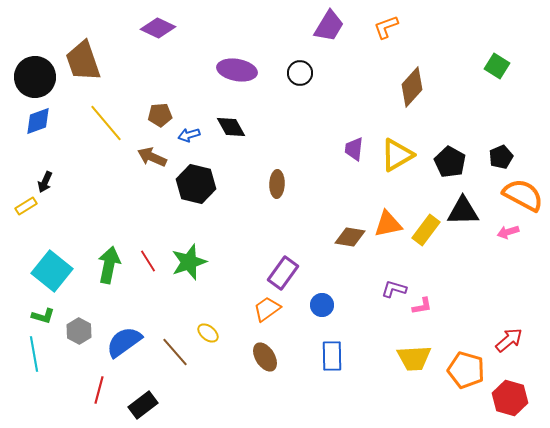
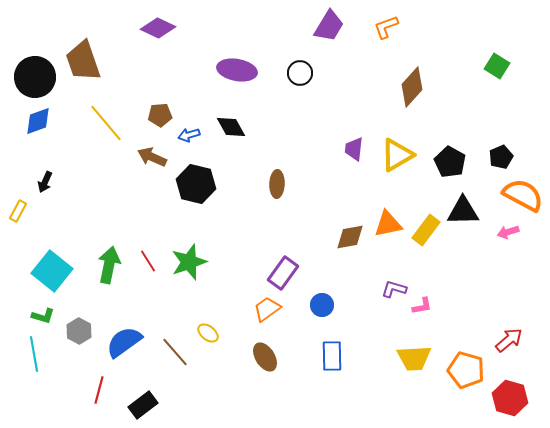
yellow rectangle at (26, 206): moved 8 px left, 5 px down; rotated 30 degrees counterclockwise
brown diamond at (350, 237): rotated 20 degrees counterclockwise
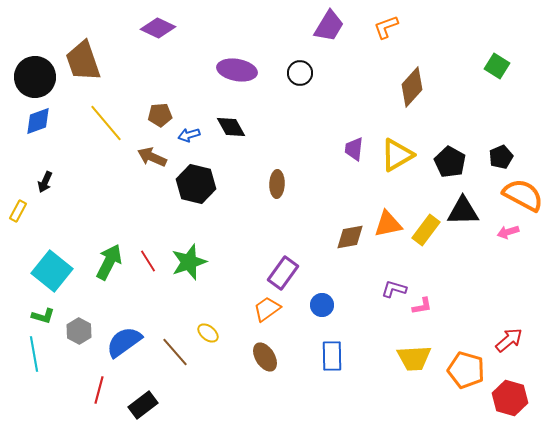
green arrow at (109, 265): moved 3 px up; rotated 15 degrees clockwise
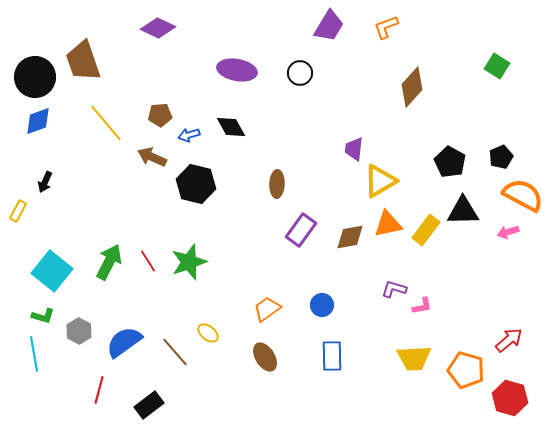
yellow triangle at (397, 155): moved 17 px left, 26 px down
purple rectangle at (283, 273): moved 18 px right, 43 px up
black rectangle at (143, 405): moved 6 px right
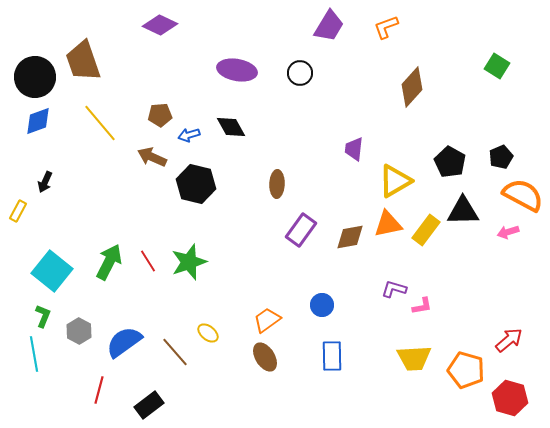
purple diamond at (158, 28): moved 2 px right, 3 px up
yellow line at (106, 123): moved 6 px left
yellow triangle at (380, 181): moved 15 px right
orange trapezoid at (267, 309): moved 11 px down
green L-shape at (43, 316): rotated 85 degrees counterclockwise
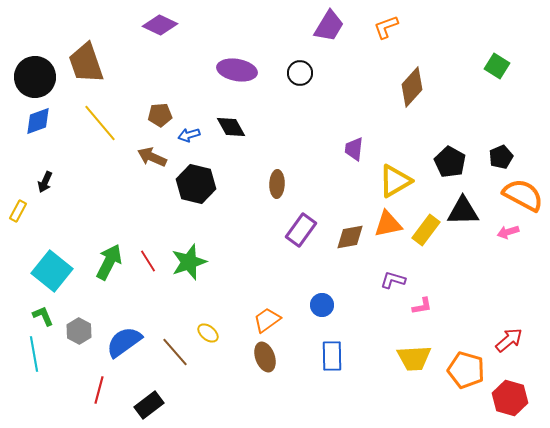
brown trapezoid at (83, 61): moved 3 px right, 2 px down
purple L-shape at (394, 289): moved 1 px left, 9 px up
green L-shape at (43, 316): rotated 45 degrees counterclockwise
brown ellipse at (265, 357): rotated 12 degrees clockwise
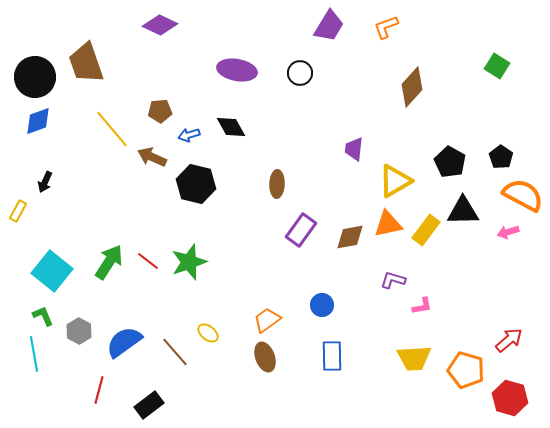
brown pentagon at (160, 115): moved 4 px up
yellow line at (100, 123): moved 12 px right, 6 px down
black pentagon at (501, 157): rotated 15 degrees counterclockwise
red line at (148, 261): rotated 20 degrees counterclockwise
green arrow at (109, 262): rotated 6 degrees clockwise
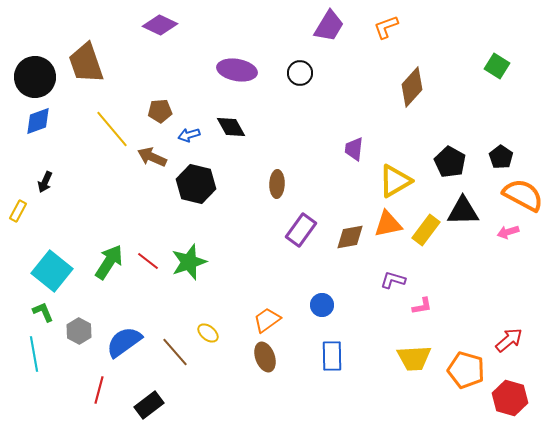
green L-shape at (43, 316): moved 4 px up
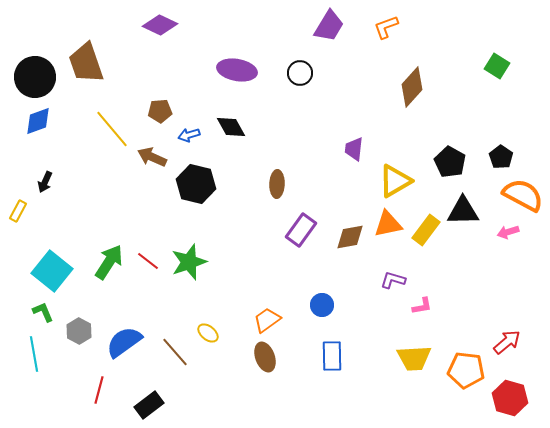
red arrow at (509, 340): moved 2 px left, 2 px down
orange pentagon at (466, 370): rotated 9 degrees counterclockwise
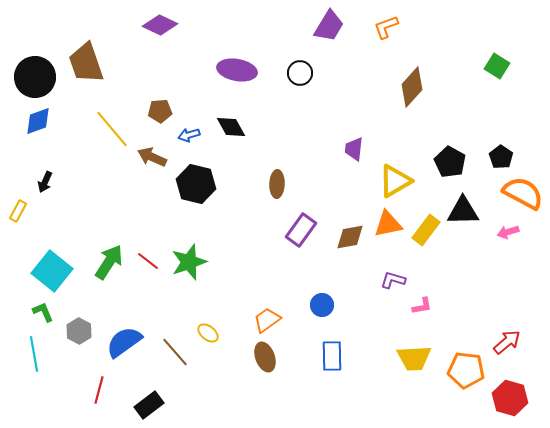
orange semicircle at (523, 195): moved 2 px up
